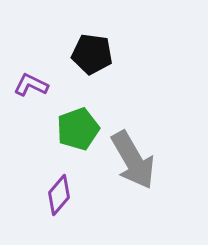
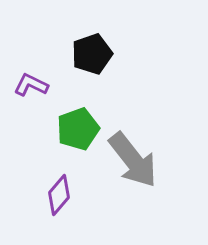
black pentagon: rotated 27 degrees counterclockwise
gray arrow: rotated 8 degrees counterclockwise
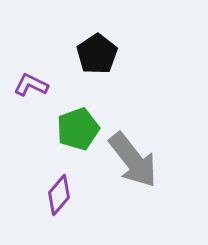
black pentagon: moved 5 px right; rotated 15 degrees counterclockwise
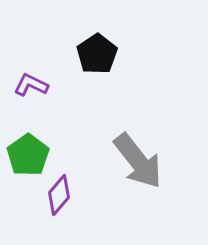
green pentagon: moved 50 px left, 26 px down; rotated 15 degrees counterclockwise
gray arrow: moved 5 px right, 1 px down
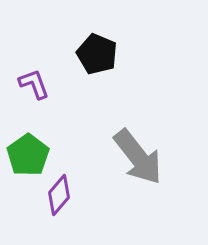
black pentagon: rotated 15 degrees counterclockwise
purple L-shape: moved 3 px right, 1 px up; rotated 44 degrees clockwise
gray arrow: moved 4 px up
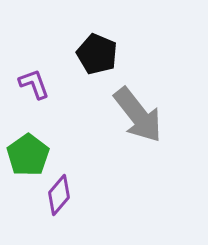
gray arrow: moved 42 px up
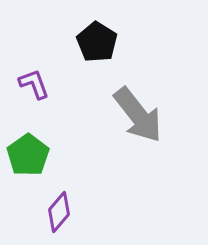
black pentagon: moved 12 px up; rotated 9 degrees clockwise
purple diamond: moved 17 px down
